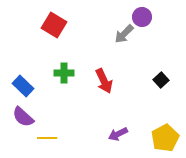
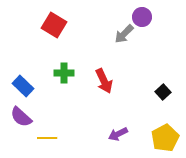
black square: moved 2 px right, 12 px down
purple semicircle: moved 2 px left
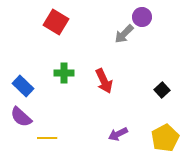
red square: moved 2 px right, 3 px up
black square: moved 1 px left, 2 px up
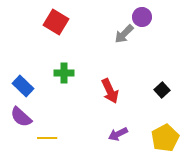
red arrow: moved 6 px right, 10 px down
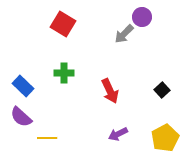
red square: moved 7 px right, 2 px down
